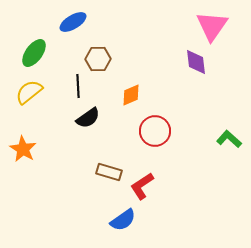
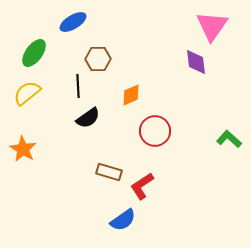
yellow semicircle: moved 2 px left, 1 px down
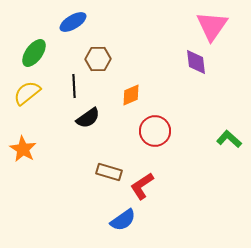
black line: moved 4 px left
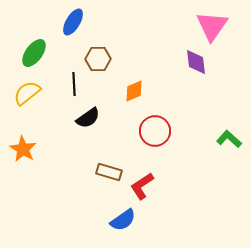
blue ellipse: rotated 28 degrees counterclockwise
black line: moved 2 px up
orange diamond: moved 3 px right, 4 px up
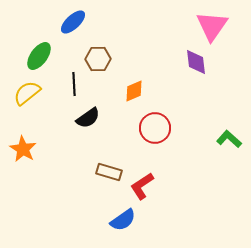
blue ellipse: rotated 16 degrees clockwise
green ellipse: moved 5 px right, 3 px down
red circle: moved 3 px up
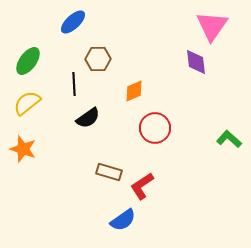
green ellipse: moved 11 px left, 5 px down
yellow semicircle: moved 10 px down
orange star: rotated 12 degrees counterclockwise
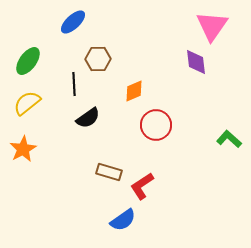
red circle: moved 1 px right, 3 px up
orange star: rotated 24 degrees clockwise
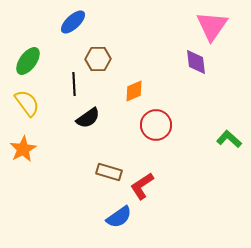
yellow semicircle: rotated 92 degrees clockwise
blue semicircle: moved 4 px left, 3 px up
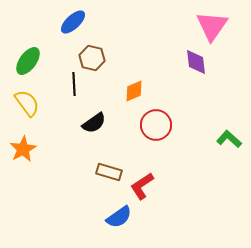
brown hexagon: moved 6 px left, 1 px up; rotated 15 degrees clockwise
black semicircle: moved 6 px right, 5 px down
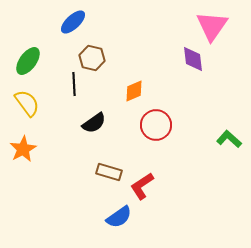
purple diamond: moved 3 px left, 3 px up
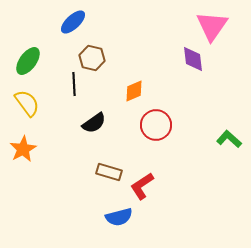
blue semicircle: rotated 20 degrees clockwise
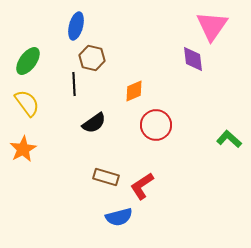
blue ellipse: moved 3 px right, 4 px down; rotated 32 degrees counterclockwise
brown rectangle: moved 3 px left, 5 px down
